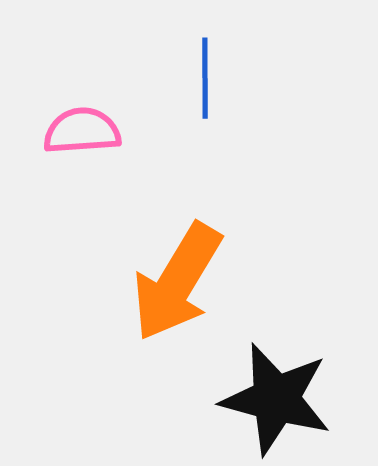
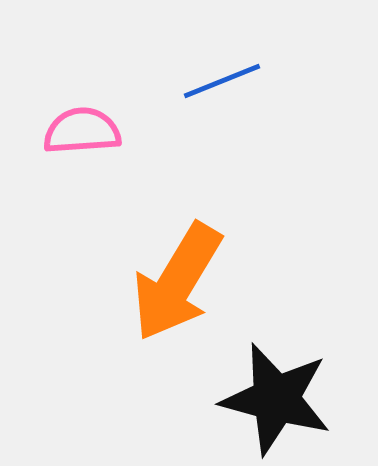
blue line: moved 17 px right, 3 px down; rotated 68 degrees clockwise
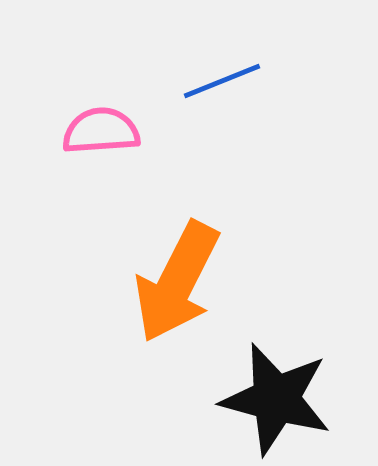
pink semicircle: moved 19 px right
orange arrow: rotated 4 degrees counterclockwise
